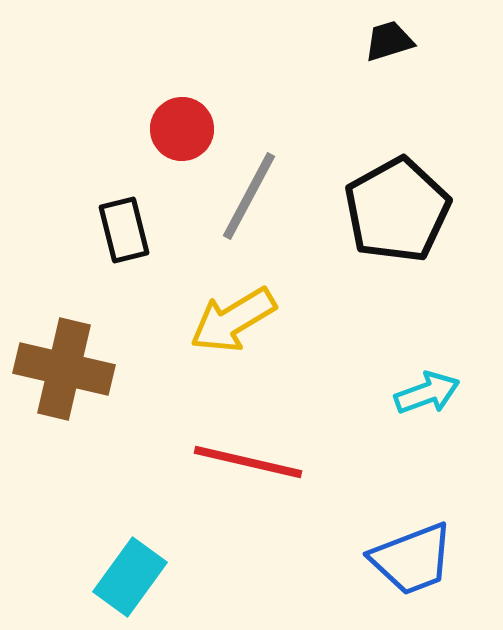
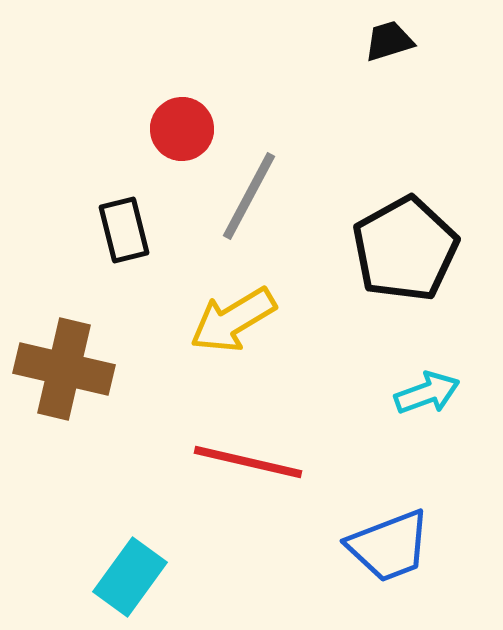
black pentagon: moved 8 px right, 39 px down
blue trapezoid: moved 23 px left, 13 px up
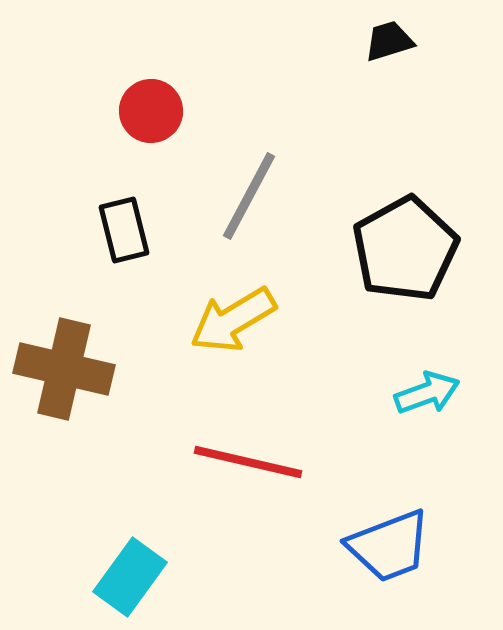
red circle: moved 31 px left, 18 px up
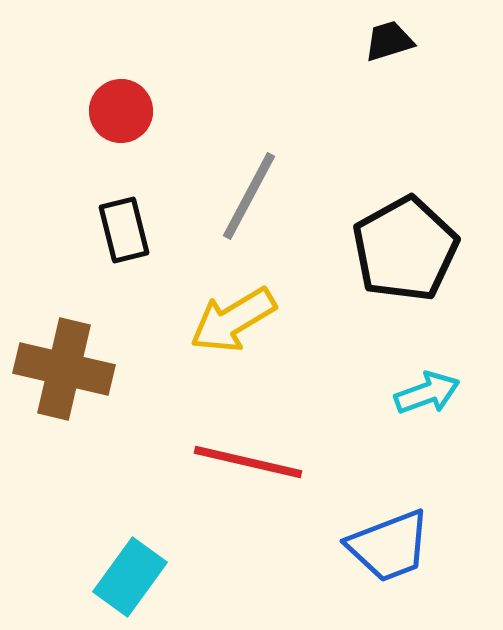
red circle: moved 30 px left
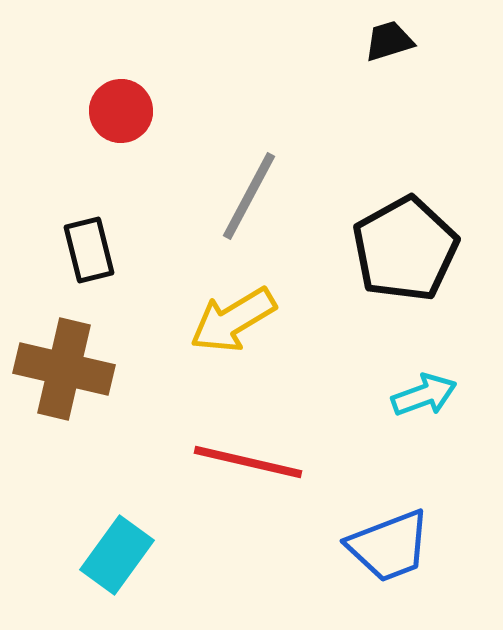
black rectangle: moved 35 px left, 20 px down
cyan arrow: moved 3 px left, 2 px down
cyan rectangle: moved 13 px left, 22 px up
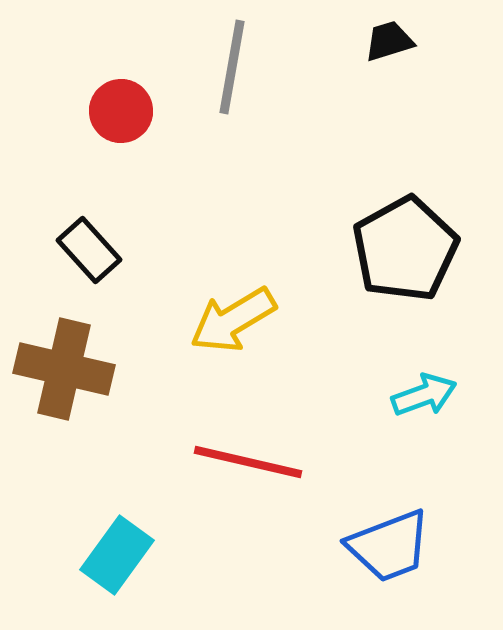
gray line: moved 17 px left, 129 px up; rotated 18 degrees counterclockwise
black rectangle: rotated 28 degrees counterclockwise
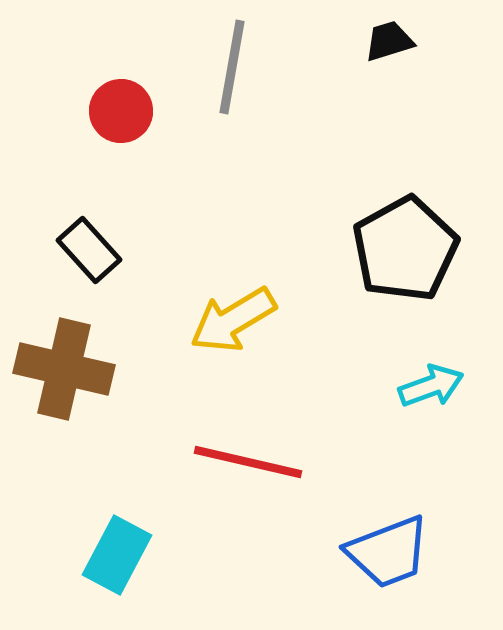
cyan arrow: moved 7 px right, 9 px up
blue trapezoid: moved 1 px left, 6 px down
cyan rectangle: rotated 8 degrees counterclockwise
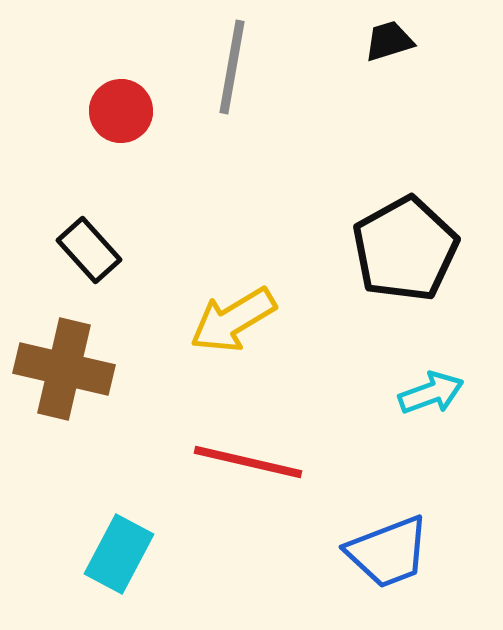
cyan arrow: moved 7 px down
cyan rectangle: moved 2 px right, 1 px up
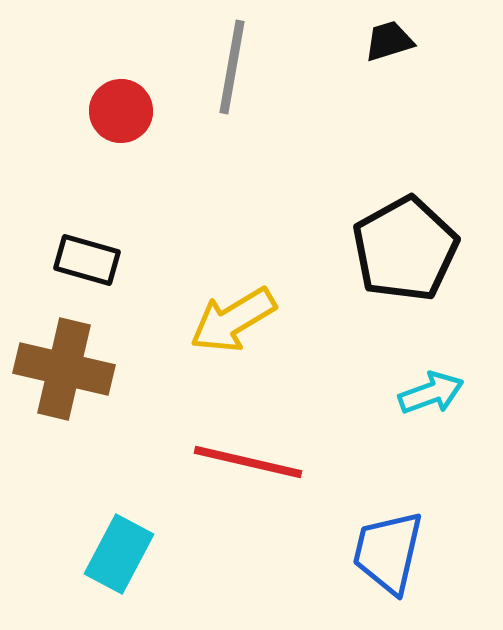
black rectangle: moved 2 px left, 10 px down; rotated 32 degrees counterclockwise
blue trapezoid: rotated 124 degrees clockwise
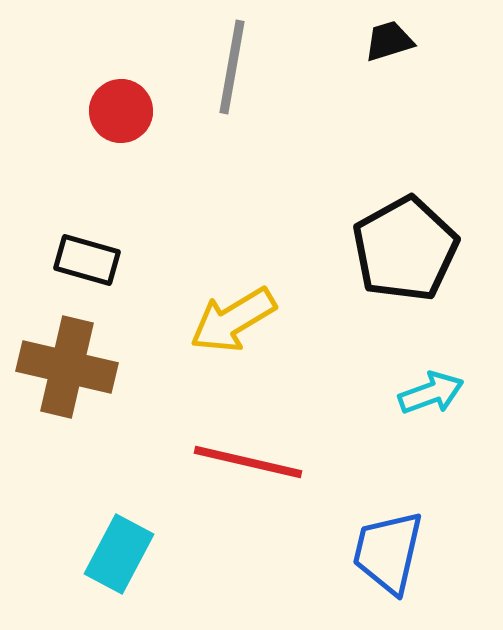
brown cross: moved 3 px right, 2 px up
